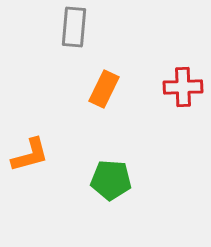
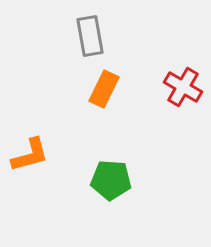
gray rectangle: moved 16 px right, 9 px down; rotated 15 degrees counterclockwise
red cross: rotated 33 degrees clockwise
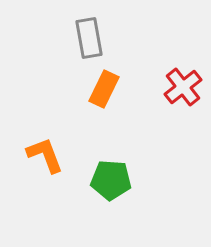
gray rectangle: moved 1 px left, 2 px down
red cross: rotated 21 degrees clockwise
orange L-shape: moved 15 px right; rotated 96 degrees counterclockwise
